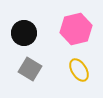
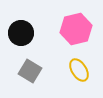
black circle: moved 3 px left
gray square: moved 2 px down
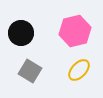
pink hexagon: moved 1 px left, 2 px down
yellow ellipse: rotated 75 degrees clockwise
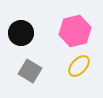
yellow ellipse: moved 4 px up
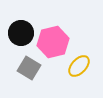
pink hexagon: moved 22 px left, 11 px down
gray square: moved 1 px left, 3 px up
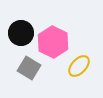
pink hexagon: rotated 20 degrees counterclockwise
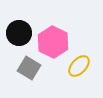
black circle: moved 2 px left
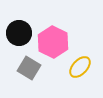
yellow ellipse: moved 1 px right, 1 px down
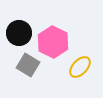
gray square: moved 1 px left, 3 px up
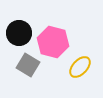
pink hexagon: rotated 12 degrees counterclockwise
